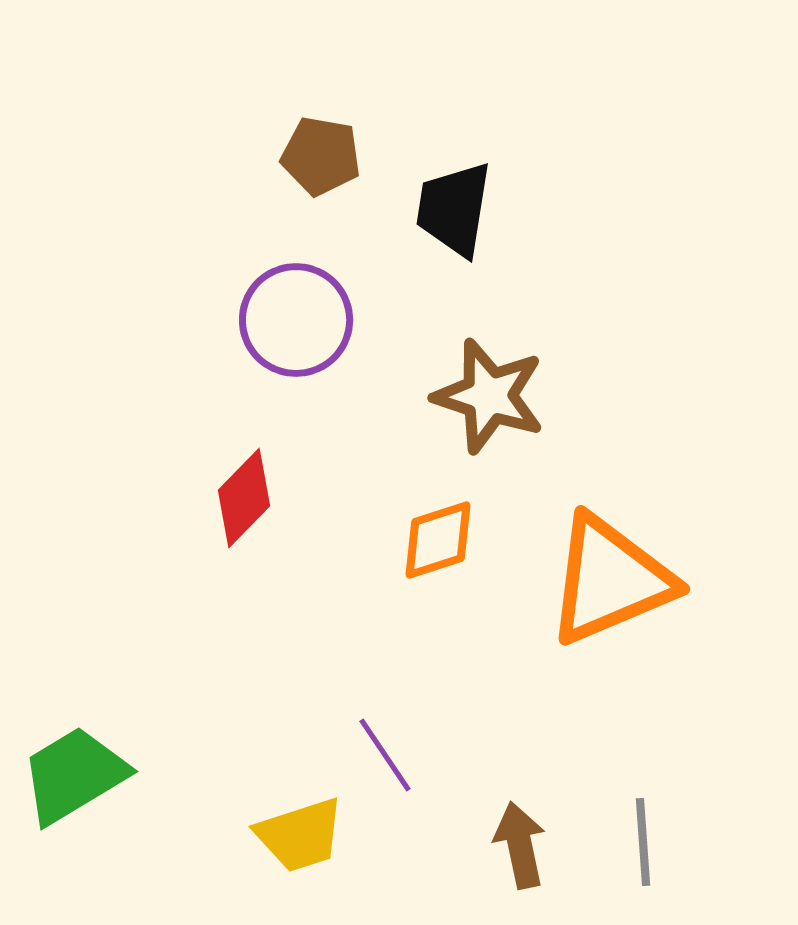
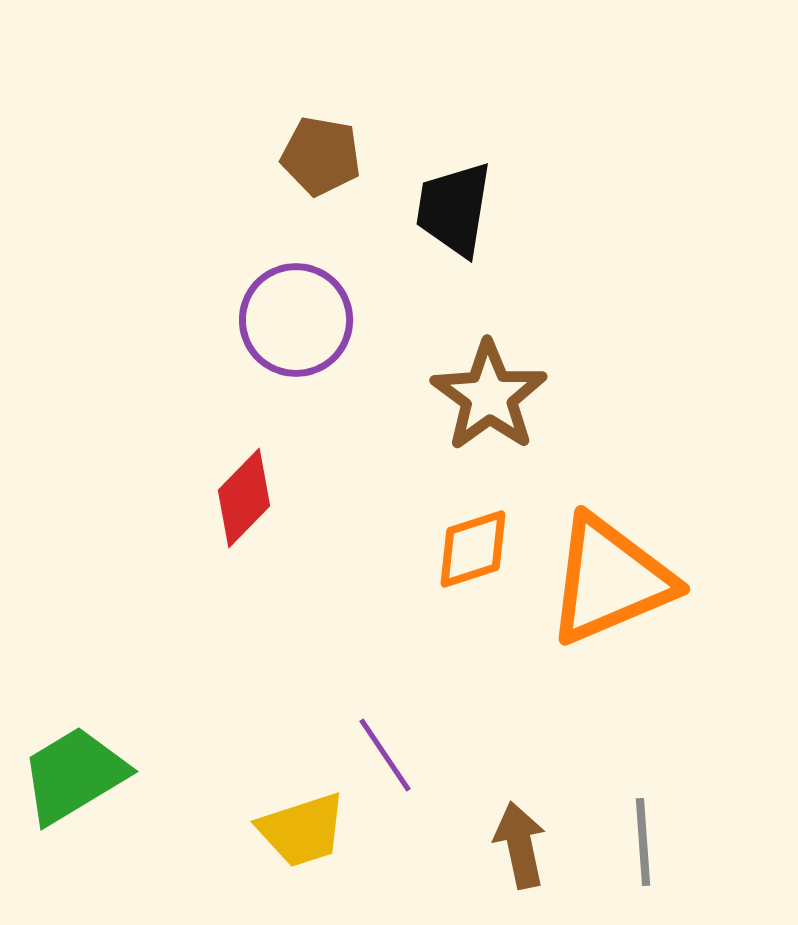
brown star: rotated 18 degrees clockwise
orange diamond: moved 35 px right, 9 px down
yellow trapezoid: moved 2 px right, 5 px up
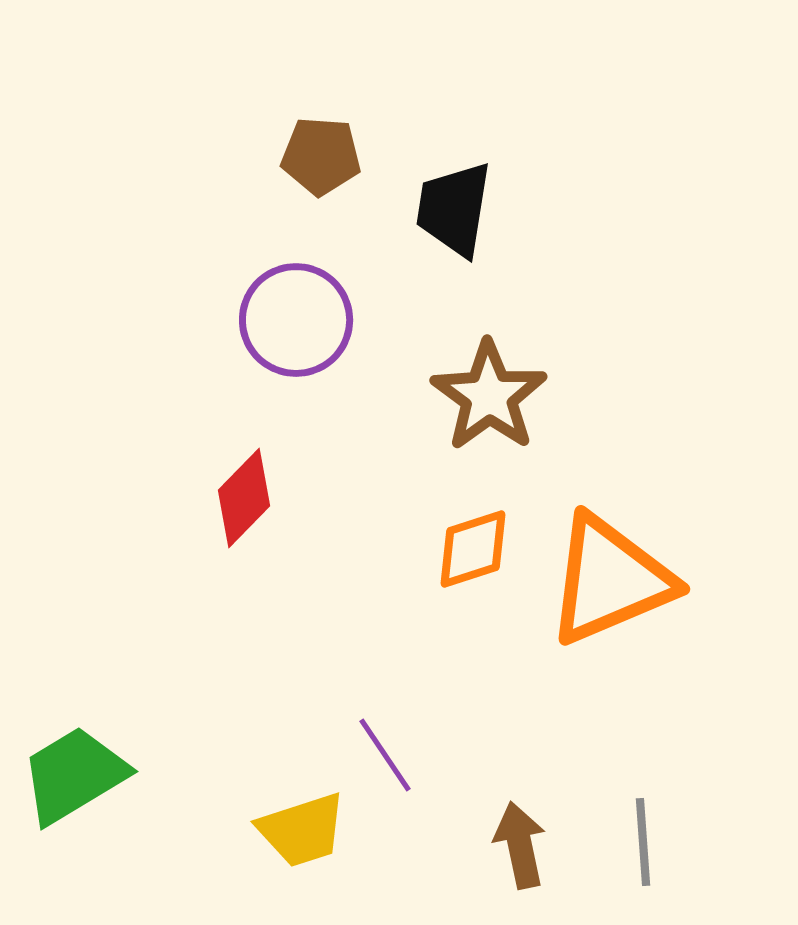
brown pentagon: rotated 6 degrees counterclockwise
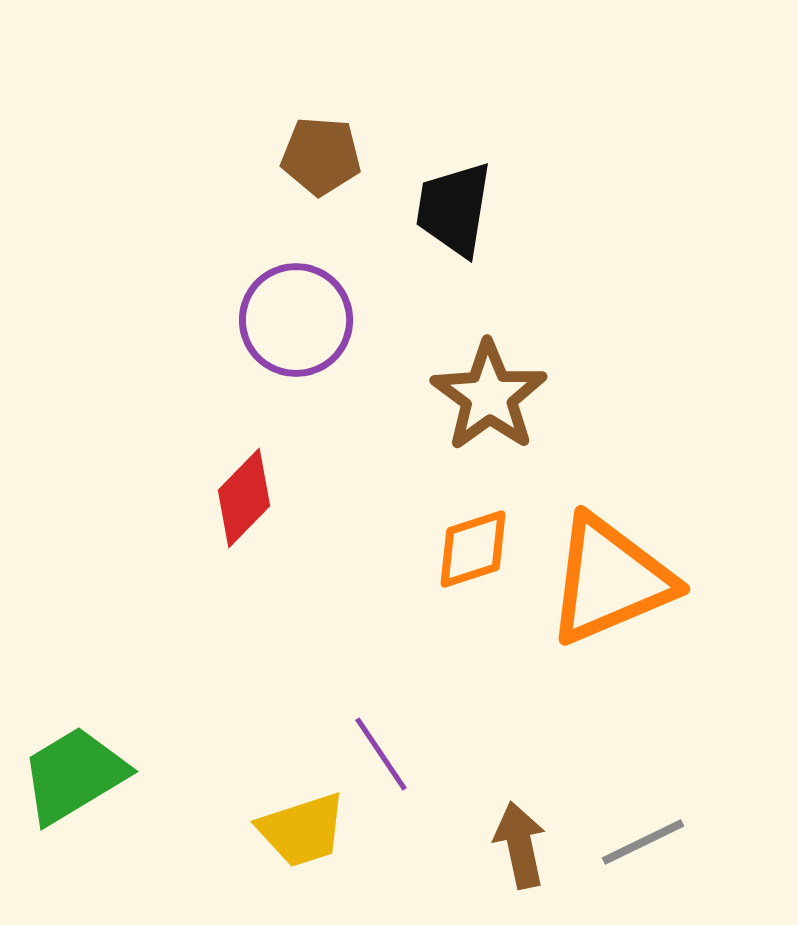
purple line: moved 4 px left, 1 px up
gray line: rotated 68 degrees clockwise
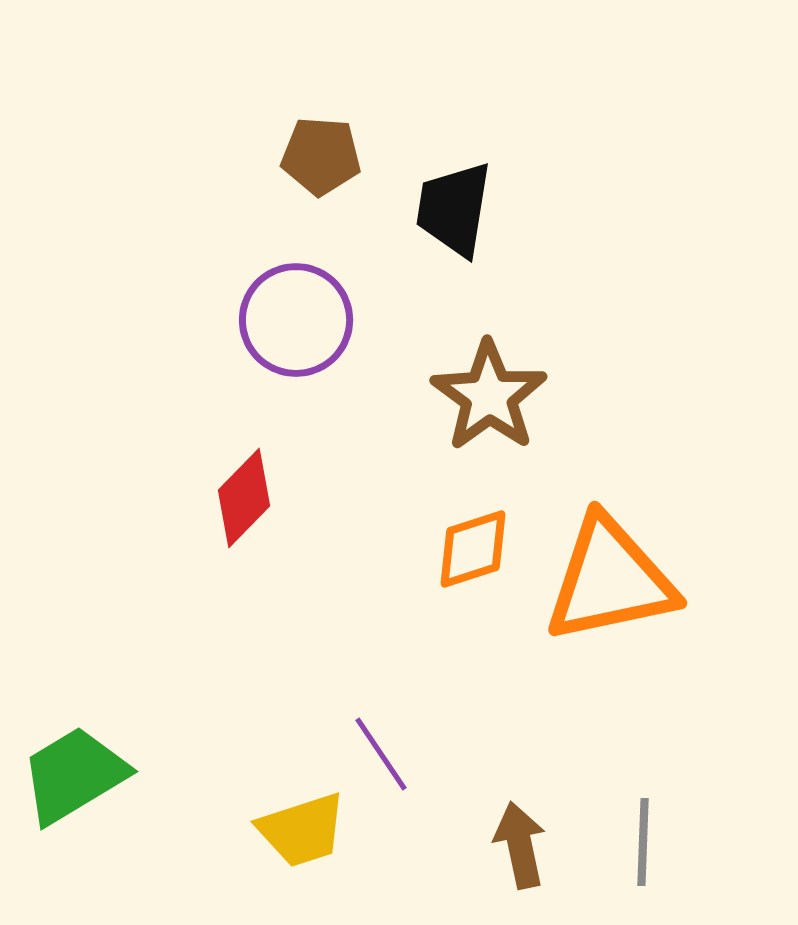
orange triangle: rotated 11 degrees clockwise
gray line: rotated 62 degrees counterclockwise
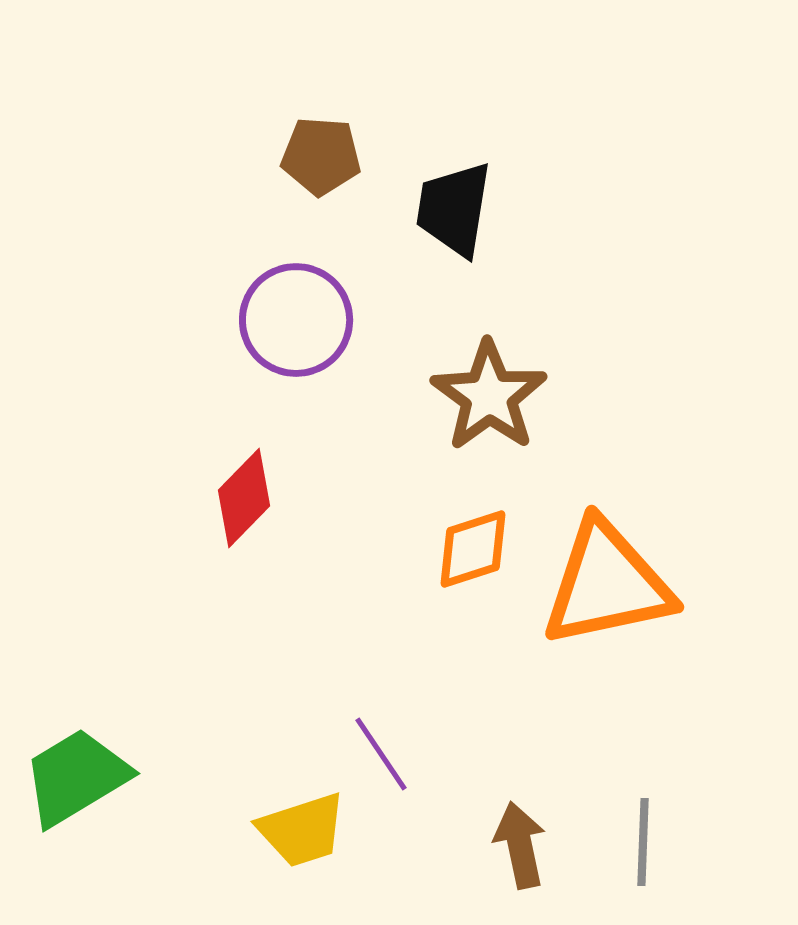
orange triangle: moved 3 px left, 4 px down
green trapezoid: moved 2 px right, 2 px down
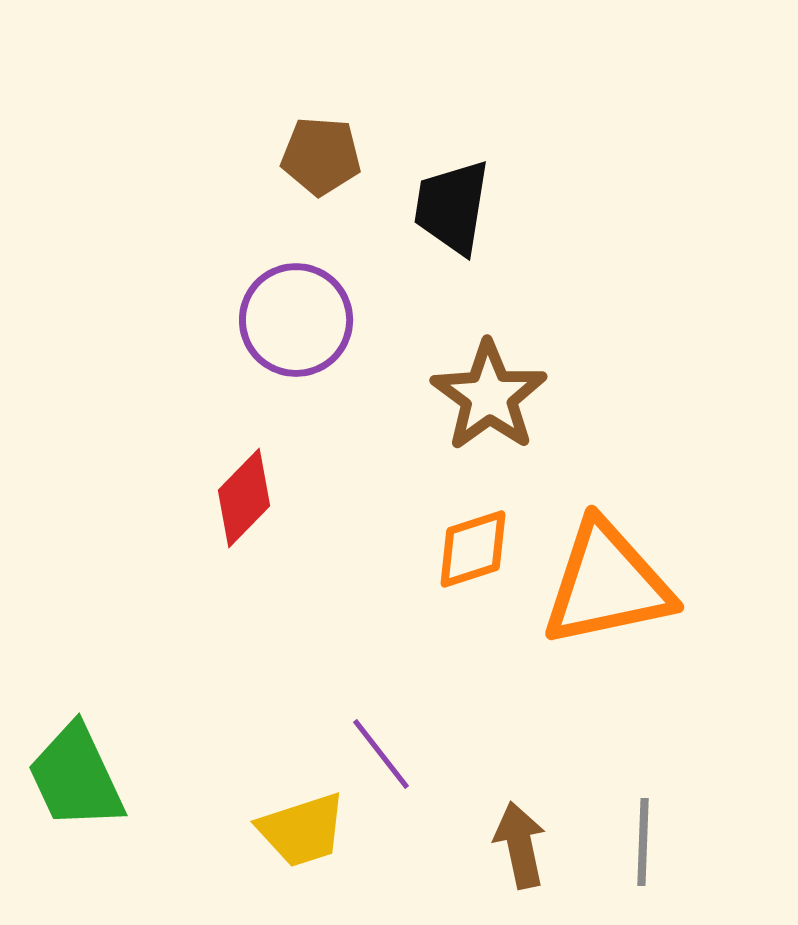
black trapezoid: moved 2 px left, 2 px up
purple line: rotated 4 degrees counterclockwise
green trapezoid: rotated 84 degrees counterclockwise
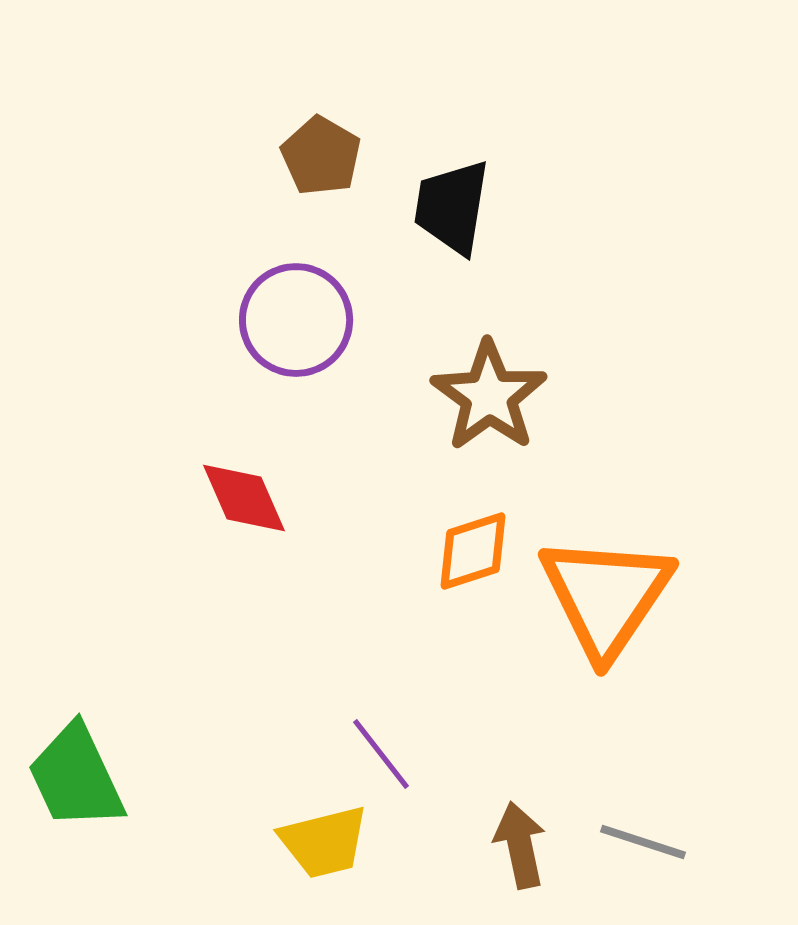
brown pentagon: rotated 26 degrees clockwise
red diamond: rotated 68 degrees counterclockwise
orange diamond: moved 2 px down
orange triangle: moved 1 px left, 12 px down; rotated 44 degrees counterclockwise
yellow trapezoid: moved 22 px right, 12 px down; rotated 4 degrees clockwise
gray line: rotated 74 degrees counterclockwise
